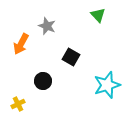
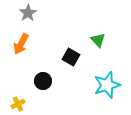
green triangle: moved 25 px down
gray star: moved 19 px left, 13 px up; rotated 18 degrees clockwise
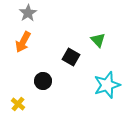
orange arrow: moved 2 px right, 2 px up
yellow cross: rotated 24 degrees counterclockwise
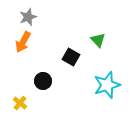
gray star: moved 4 px down; rotated 12 degrees clockwise
yellow cross: moved 2 px right, 1 px up
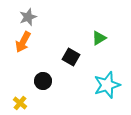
green triangle: moved 1 px right, 2 px up; rotated 42 degrees clockwise
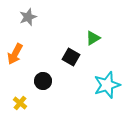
green triangle: moved 6 px left
orange arrow: moved 8 px left, 12 px down
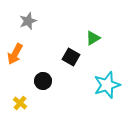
gray star: moved 4 px down
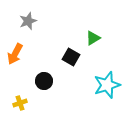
black circle: moved 1 px right
yellow cross: rotated 32 degrees clockwise
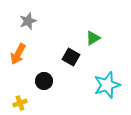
orange arrow: moved 3 px right
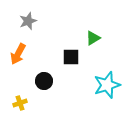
black square: rotated 30 degrees counterclockwise
